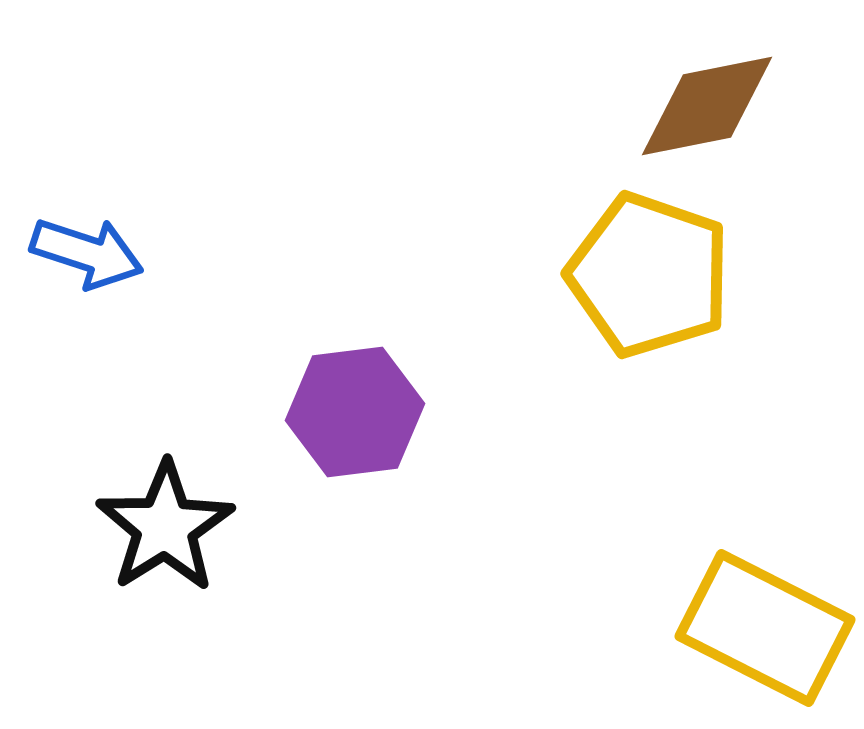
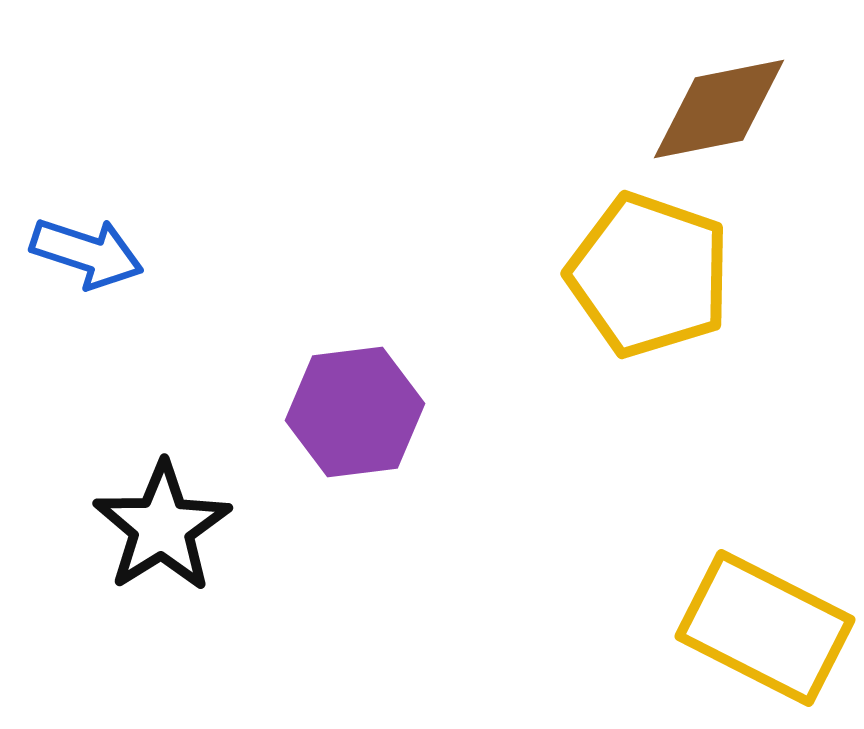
brown diamond: moved 12 px right, 3 px down
black star: moved 3 px left
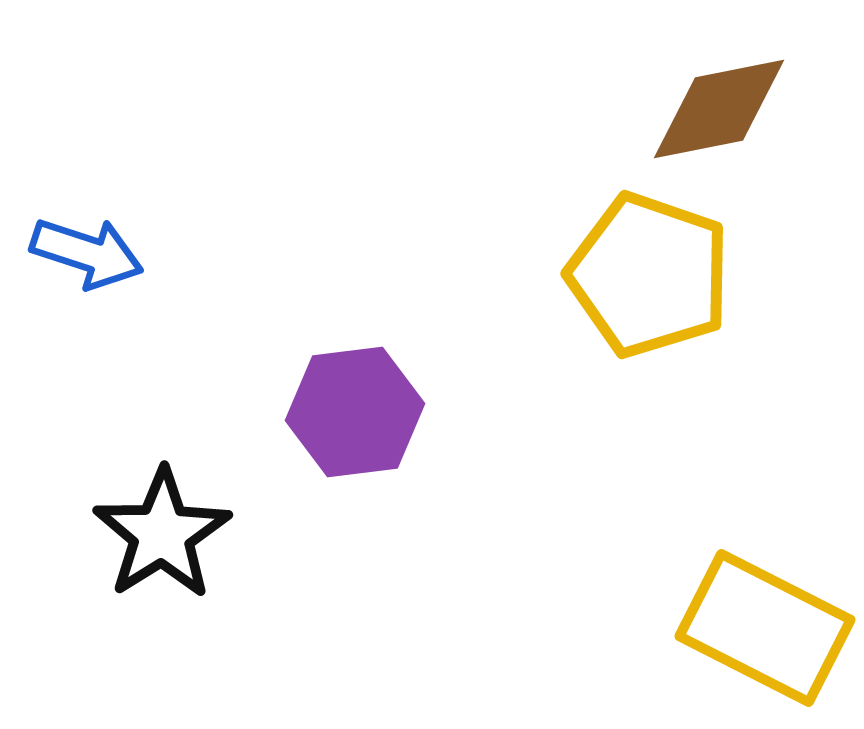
black star: moved 7 px down
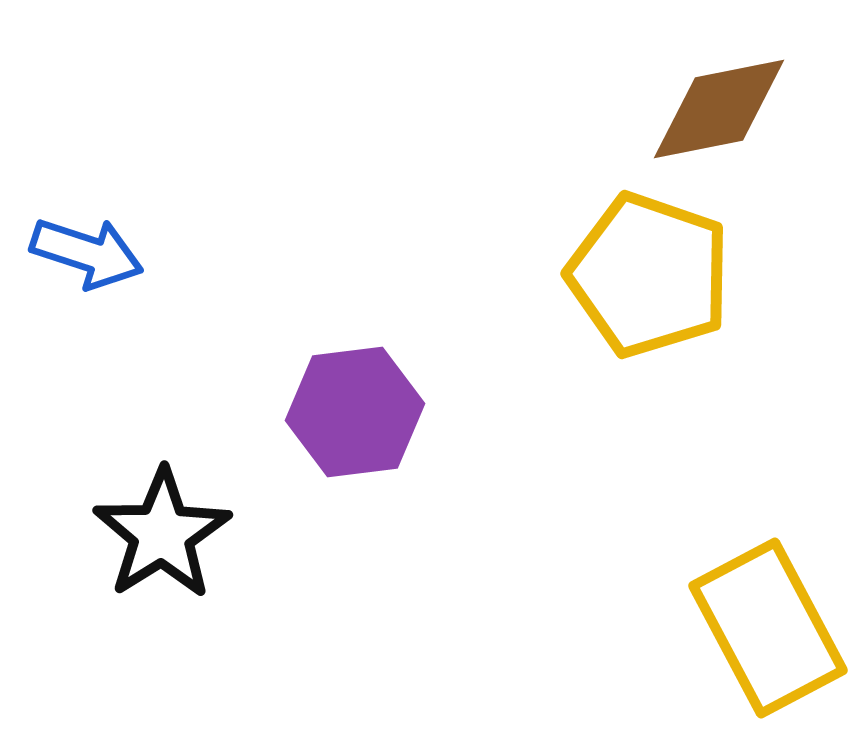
yellow rectangle: moved 3 px right; rotated 35 degrees clockwise
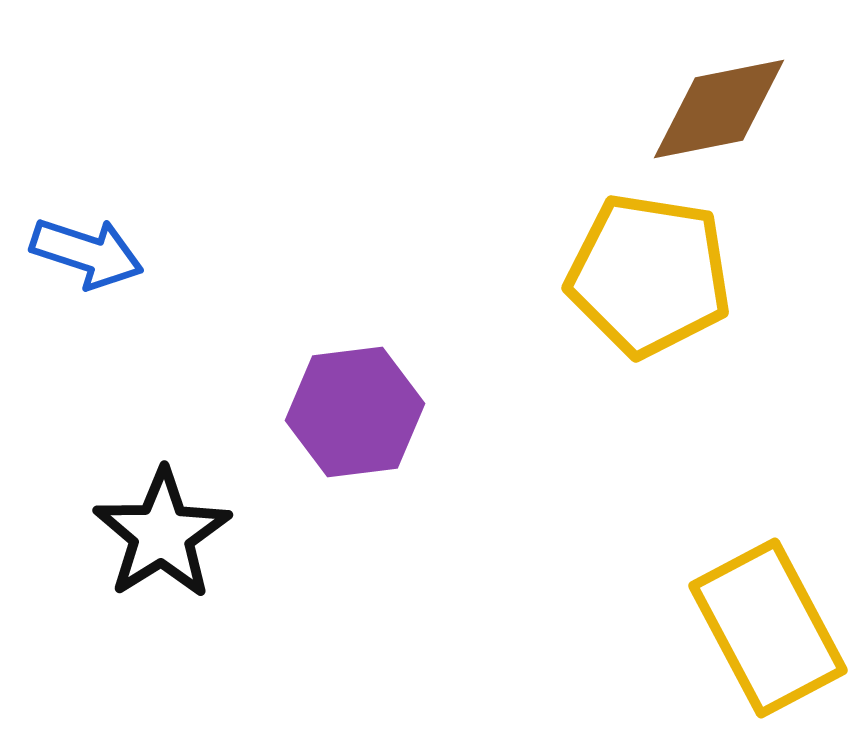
yellow pentagon: rotated 10 degrees counterclockwise
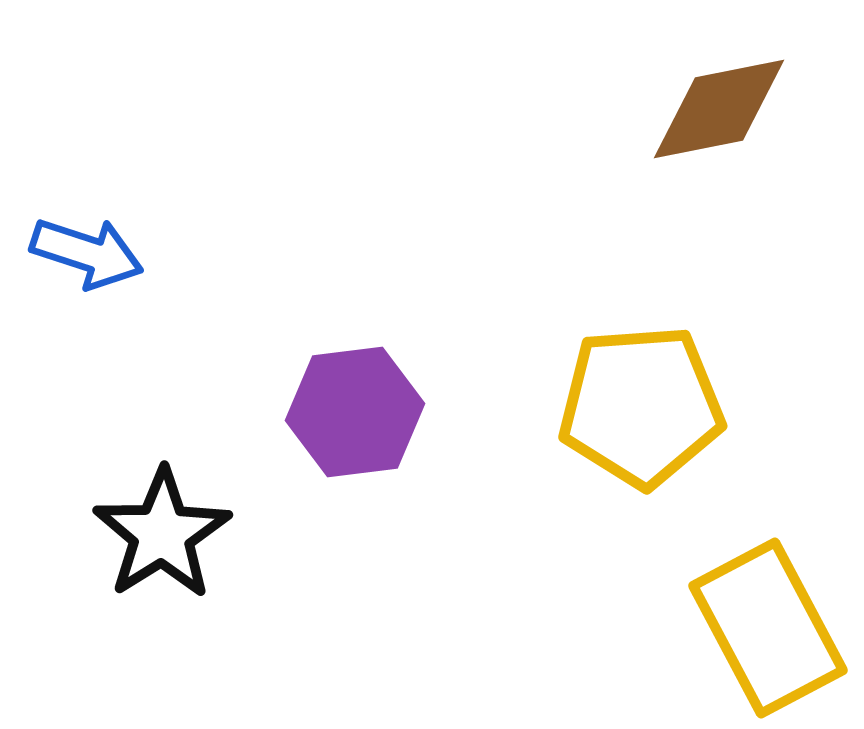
yellow pentagon: moved 8 px left, 131 px down; rotated 13 degrees counterclockwise
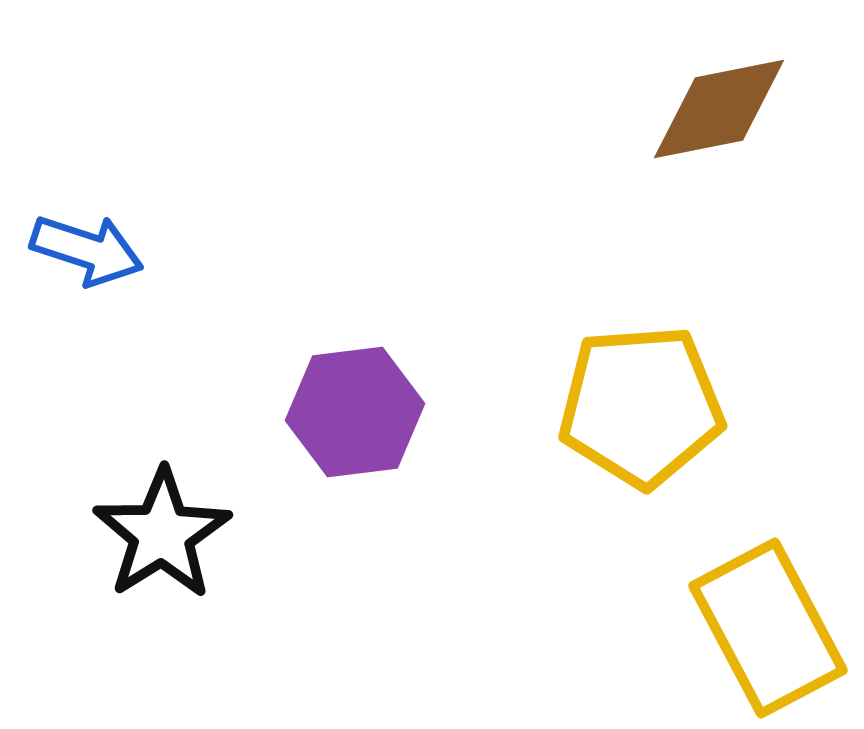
blue arrow: moved 3 px up
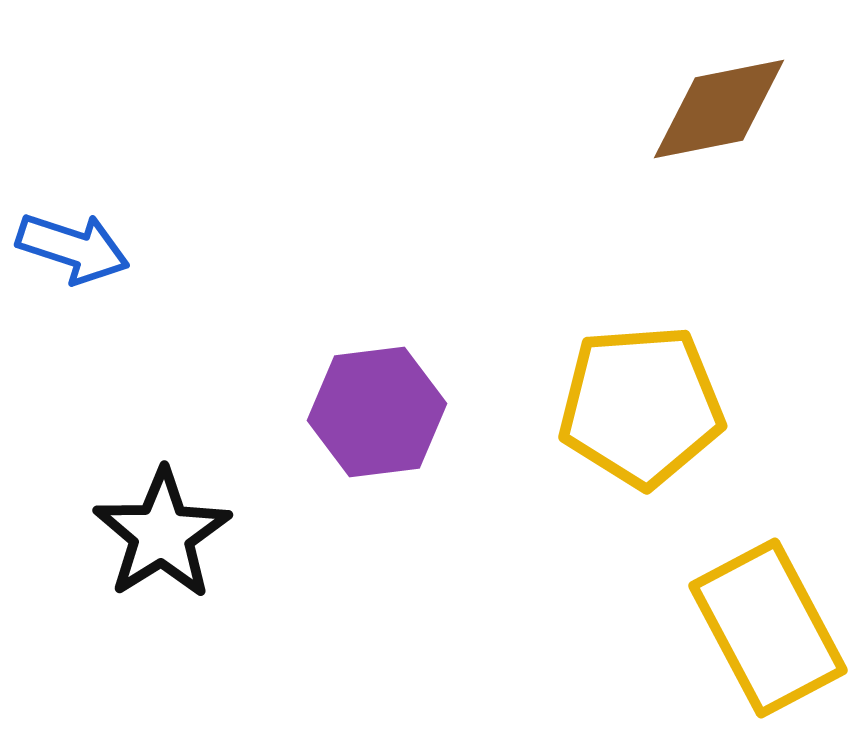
blue arrow: moved 14 px left, 2 px up
purple hexagon: moved 22 px right
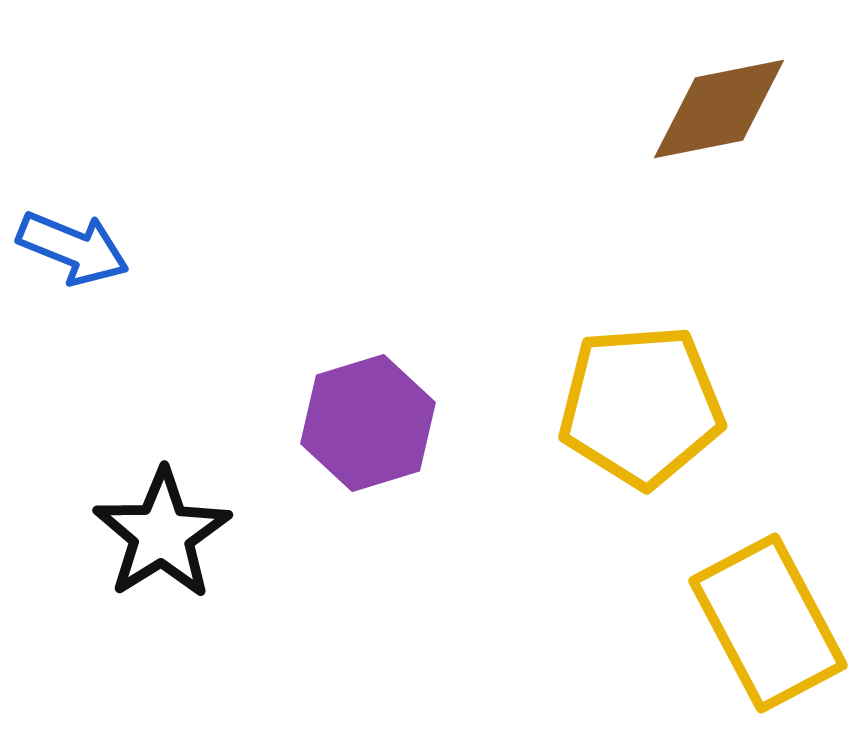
blue arrow: rotated 4 degrees clockwise
purple hexagon: moved 9 px left, 11 px down; rotated 10 degrees counterclockwise
yellow rectangle: moved 5 px up
